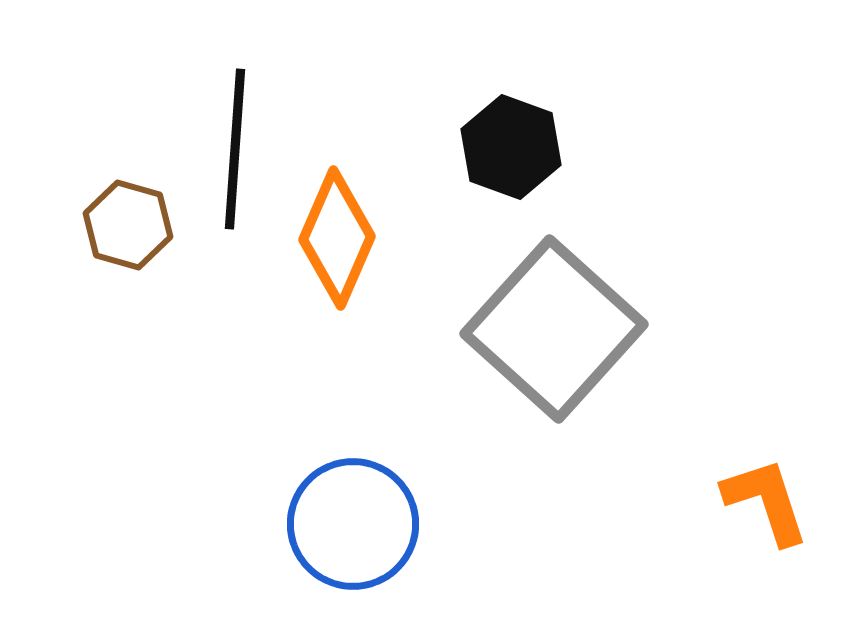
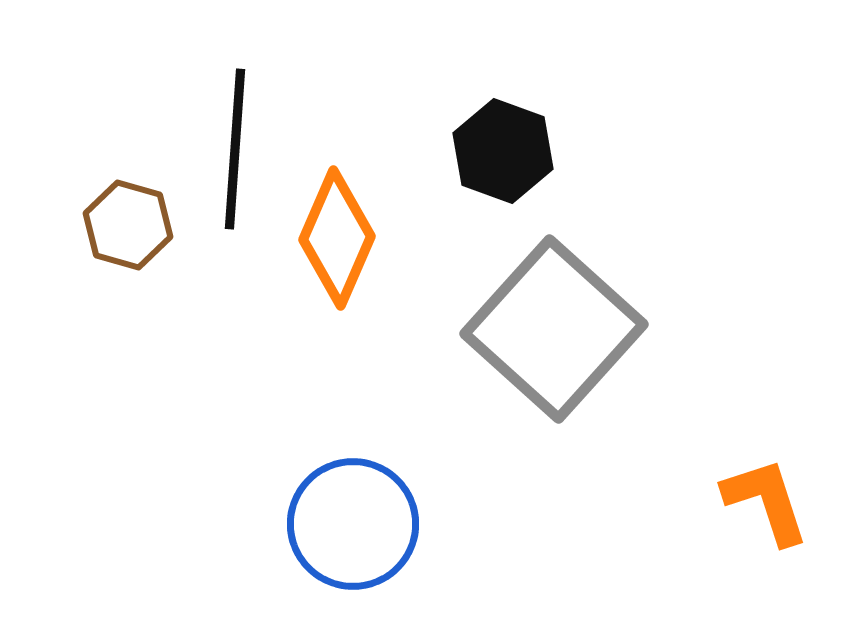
black hexagon: moved 8 px left, 4 px down
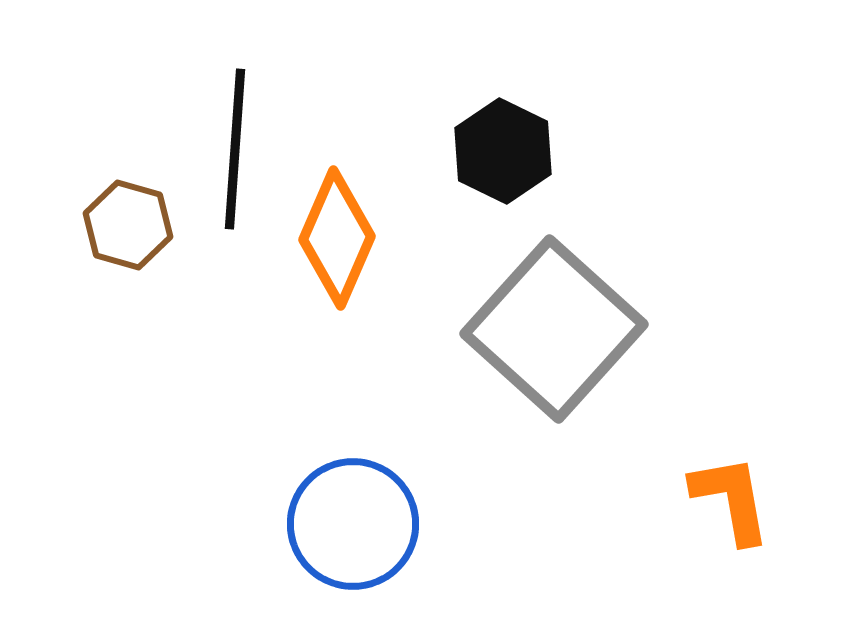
black hexagon: rotated 6 degrees clockwise
orange L-shape: moved 35 px left, 2 px up; rotated 8 degrees clockwise
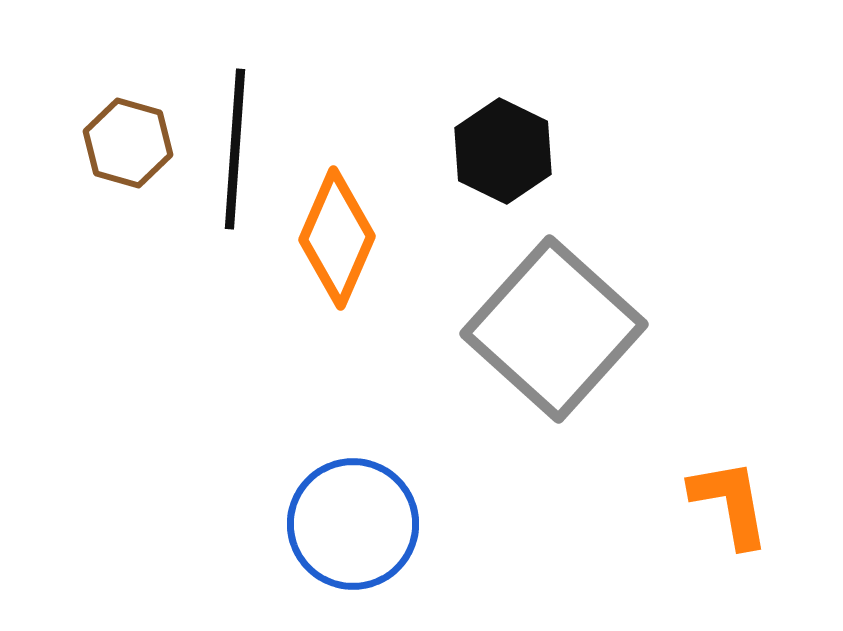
brown hexagon: moved 82 px up
orange L-shape: moved 1 px left, 4 px down
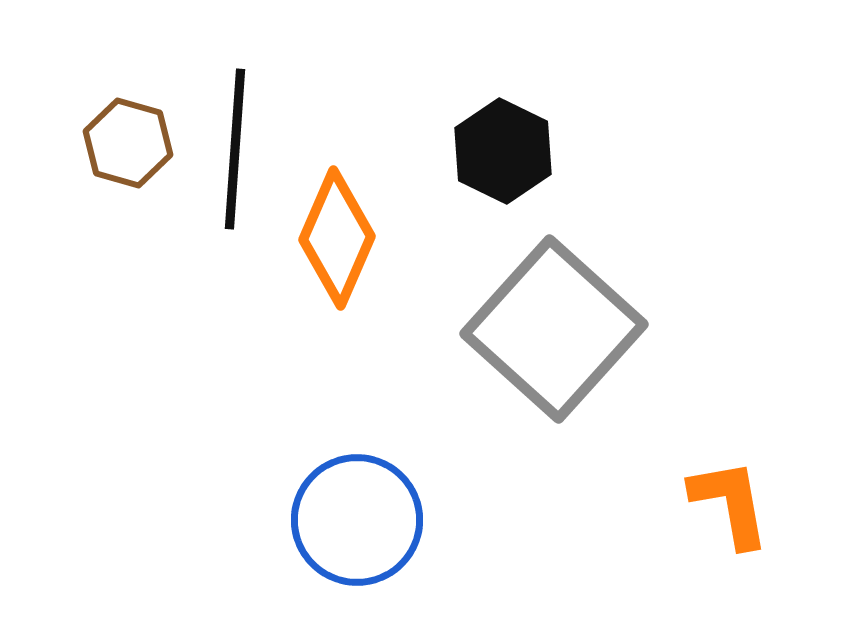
blue circle: moved 4 px right, 4 px up
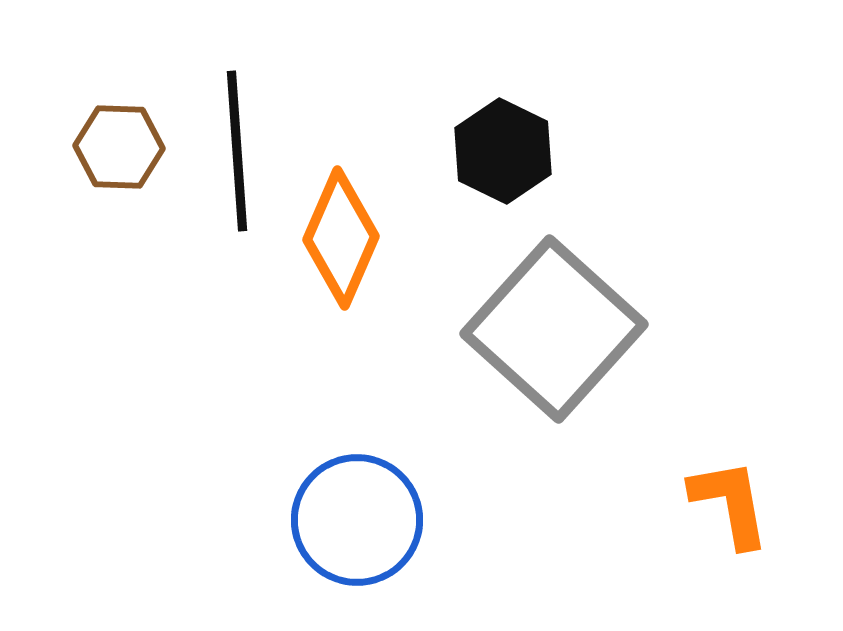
brown hexagon: moved 9 px left, 4 px down; rotated 14 degrees counterclockwise
black line: moved 2 px right, 2 px down; rotated 8 degrees counterclockwise
orange diamond: moved 4 px right
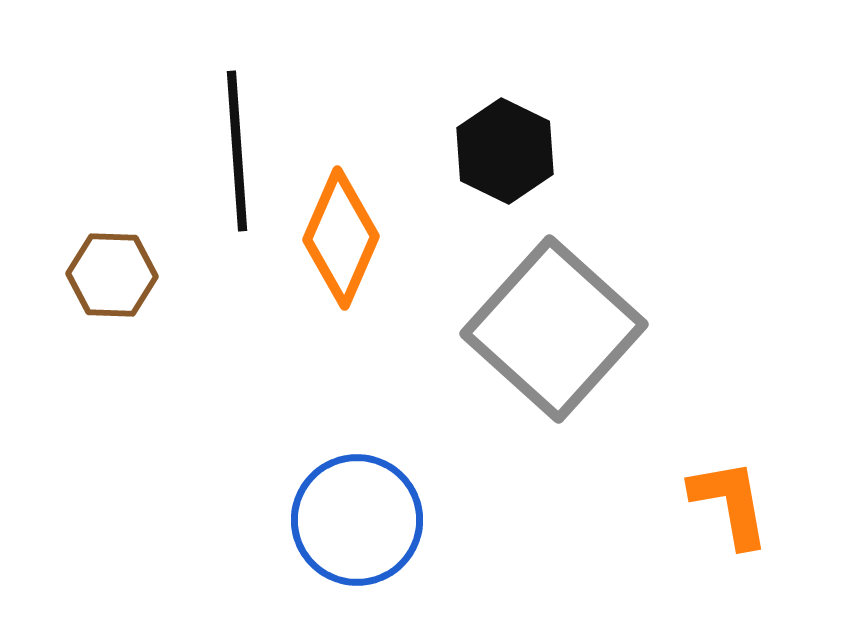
brown hexagon: moved 7 px left, 128 px down
black hexagon: moved 2 px right
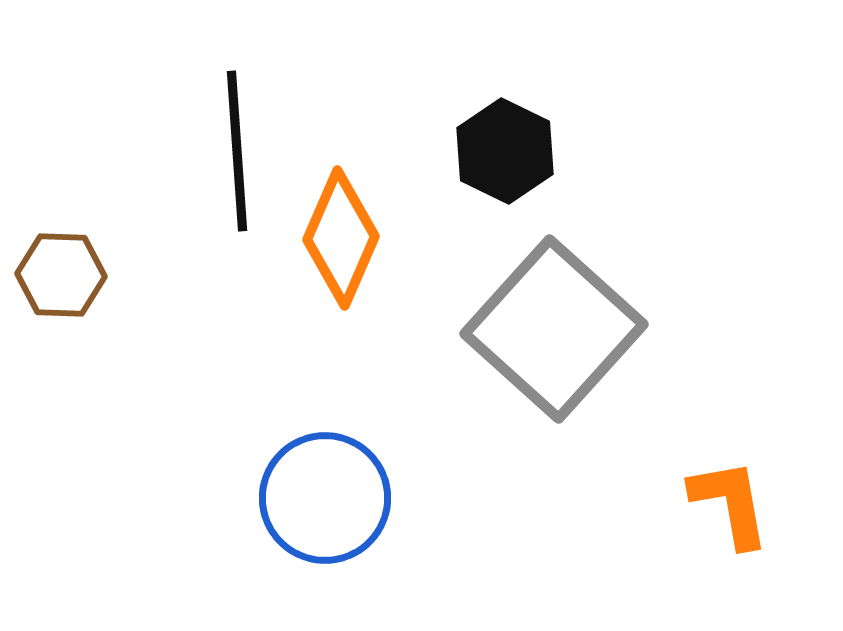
brown hexagon: moved 51 px left
blue circle: moved 32 px left, 22 px up
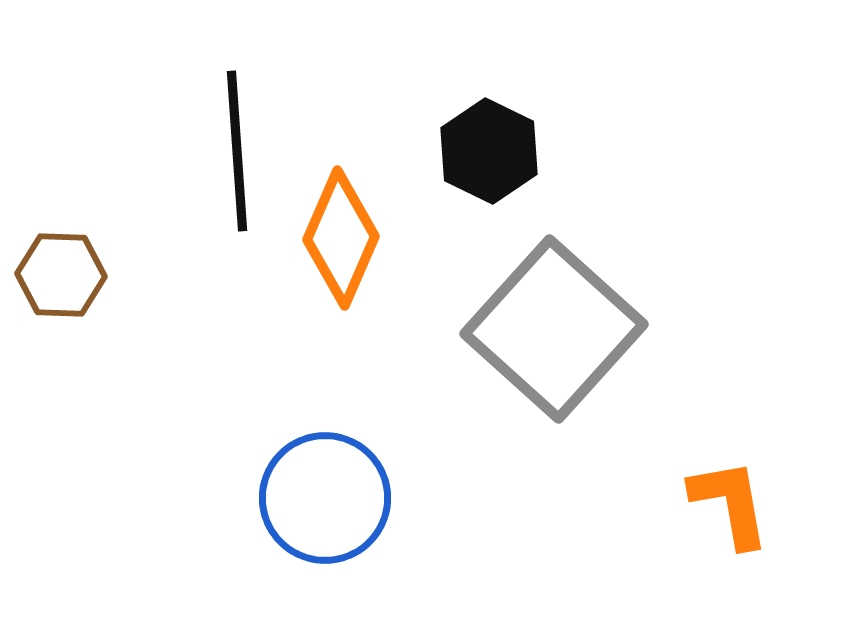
black hexagon: moved 16 px left
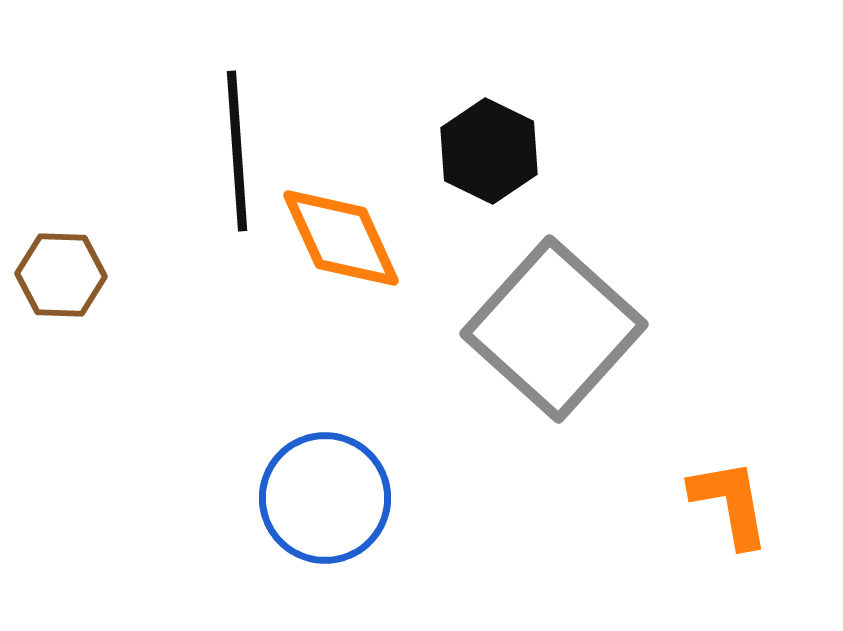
orange diamond: rotated 48 degrees counterclockwise
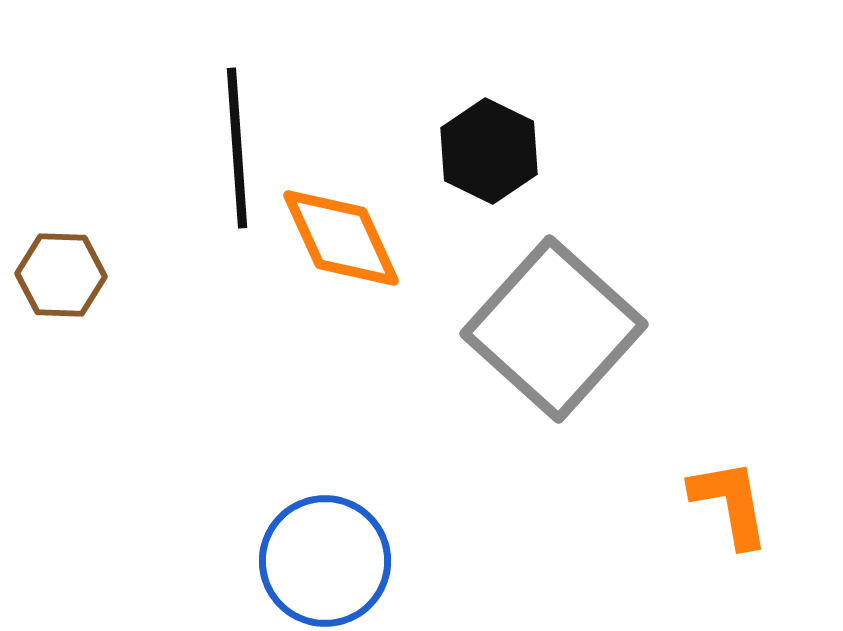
black line: moved 3 px up
blue circle: moved 63 px down
